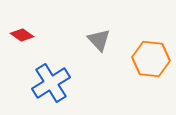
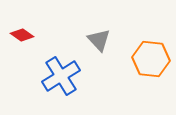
blue cross: moved 10 px right, 7 px up
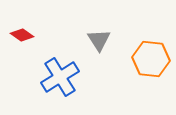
gray triangle: rotated 10 degrees clockwise
blue cross: moved 1 px left, 1 px down
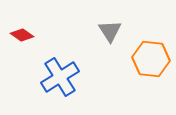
gray triangle: moved 11 px right, 9 px up
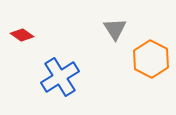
gray triangle: moved 5 px right, 2 px up
orange hexagon: rotated 21 degrees clockwise
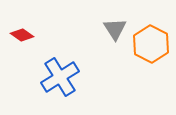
orange hexagon: moved 15 px up
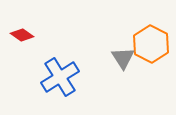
gray triangle: moved 8 px right, 29 px down
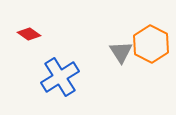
red diamond: moved 7 px right, 1 px up
gray triangle: moved 2 px left, 6 px up
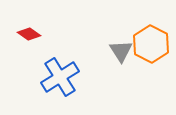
gray triangle: moved 1 px up
